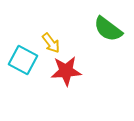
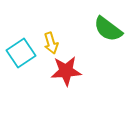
yellow arrow: rotated 20 degrees clockwise
cyan square: moved 2 px left, 7 px up; rotated 28 degrees clockwise
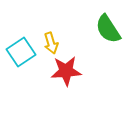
green semicircle: rotated 20 degrees clockwise
cyan square: moved 1 px up
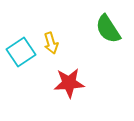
red star: moved 3 px right, 12 px down
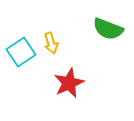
green semicircle: rotated 36 degrees counterclockwise
red star: rotated 20 degrees counterclockwise
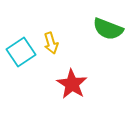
red star: moved 3 px right, 1 px down; rotated 16 degrees counterclockwise
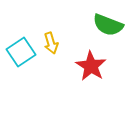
green semicircle: moved 4 px up
red star: moved 19 px right, 18 px up
